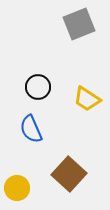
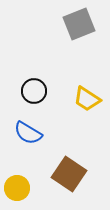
black circle: moved 4 px left, 4 px down
blue semicircle: moved 3 px left, 4 px down; rotated 36 degrees counterclockwise
brown square: rotated 8 degrees counterclockwise
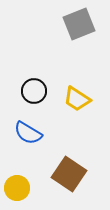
yellow trapezoid: moved 10 px left
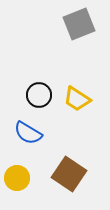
black circle: moved 5 px right, 4 px down
yellow circle: moved 10 px up
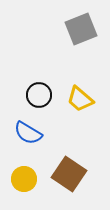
gray square: moved 2 px right, 5 px down
yellow trapezoid: moved 3 px right; rotated 8 degrees clockwise
yellow circle: moved 7 px right, 1 px down
